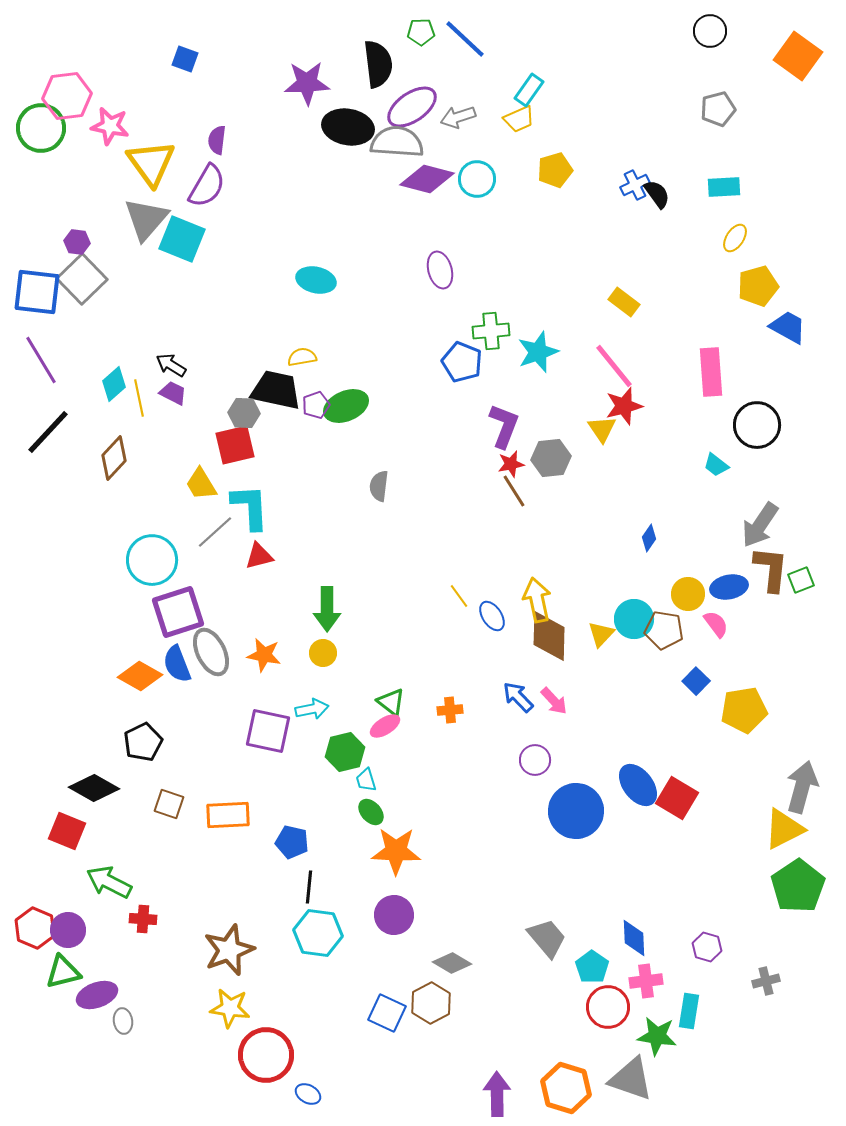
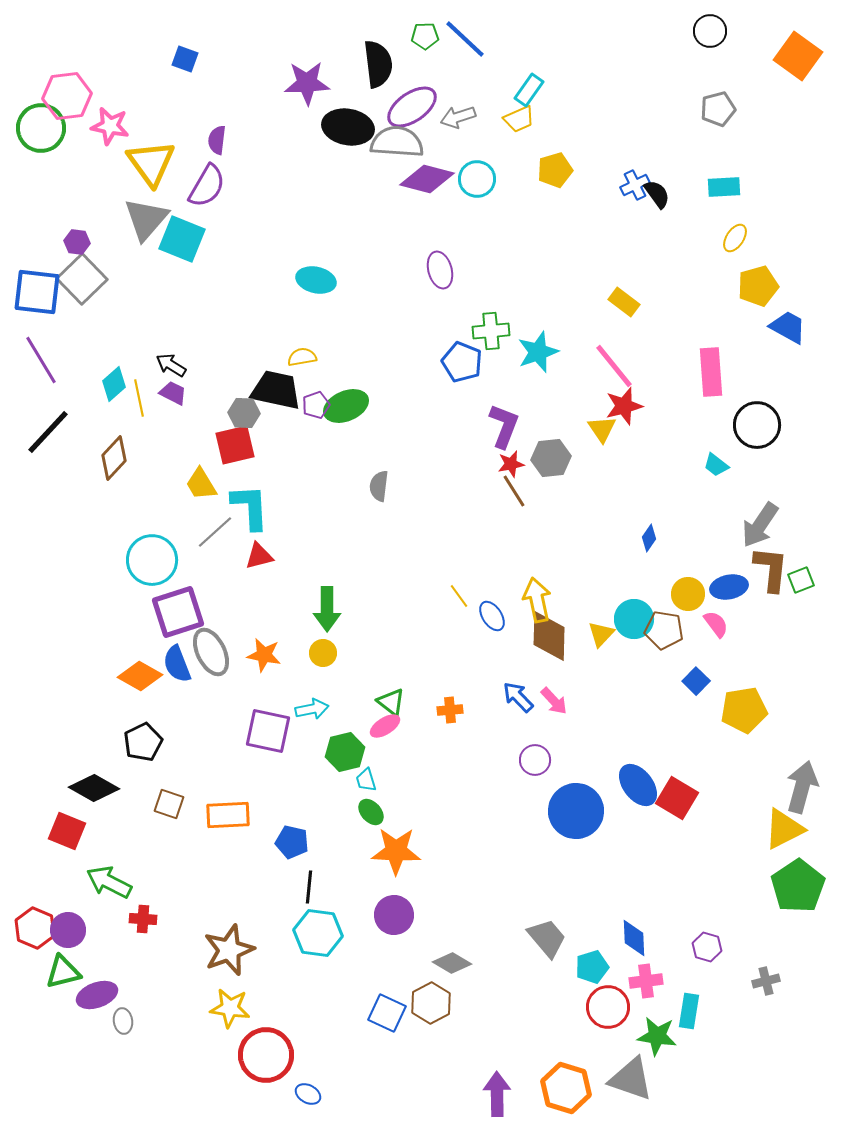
green pentagon at (421, 32): moved 4 px right, 4 px down
cyan pentagon at (592, 967): rotated 20 degrees clockwise
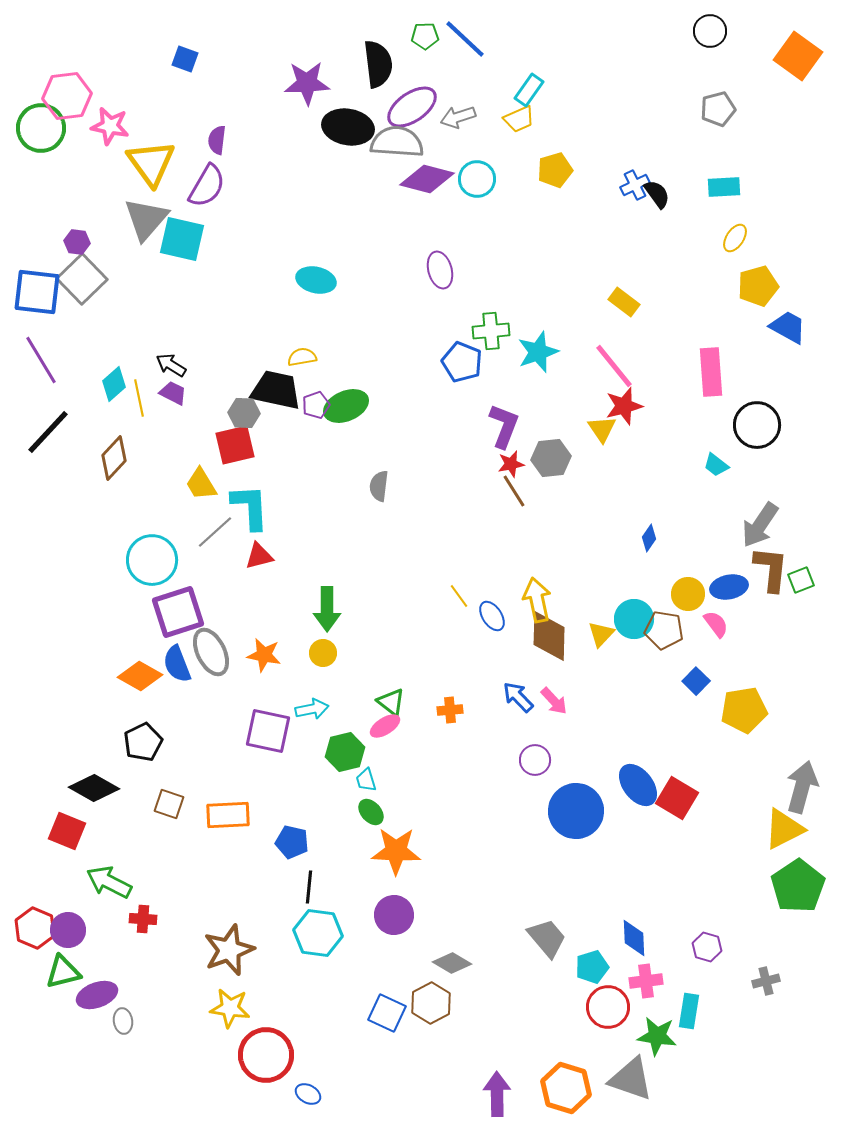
cyan square at (182, 239): rotated 9 degrees counterclockwise
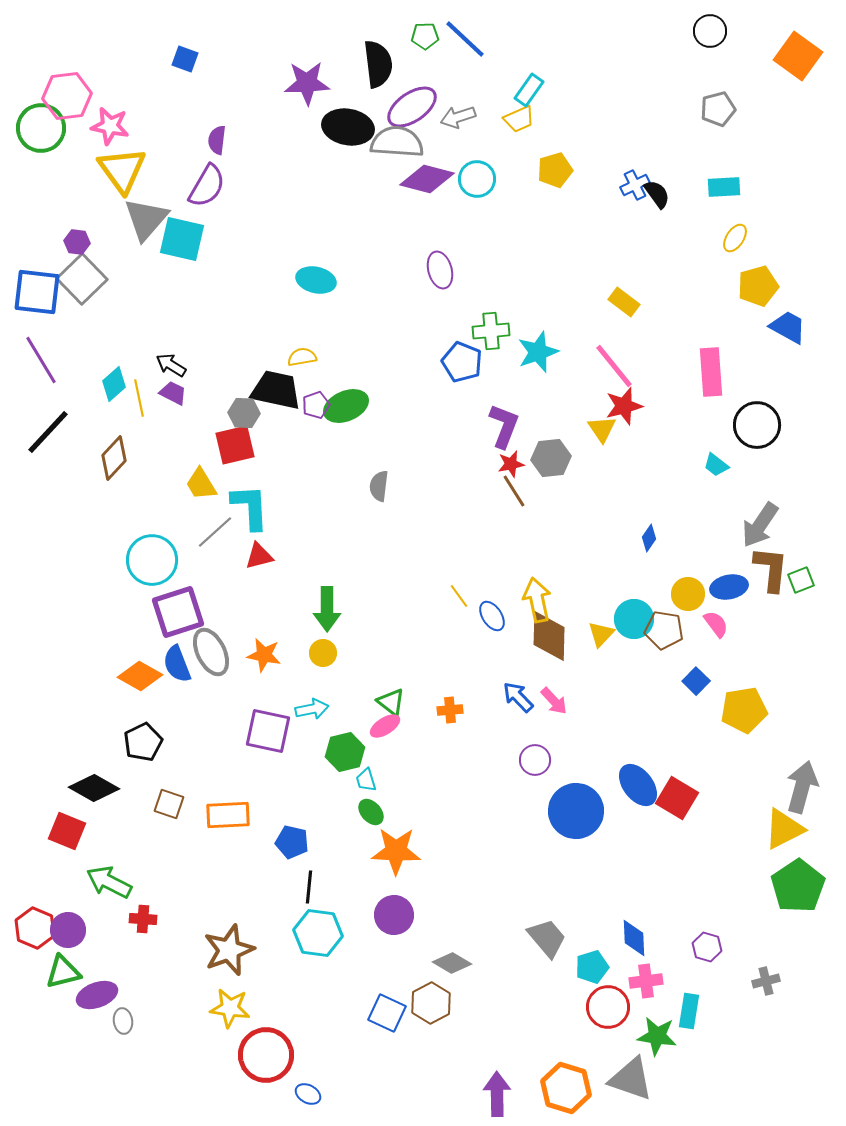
yellow triangle at (151, 163): moved 29 px left, 7 px down
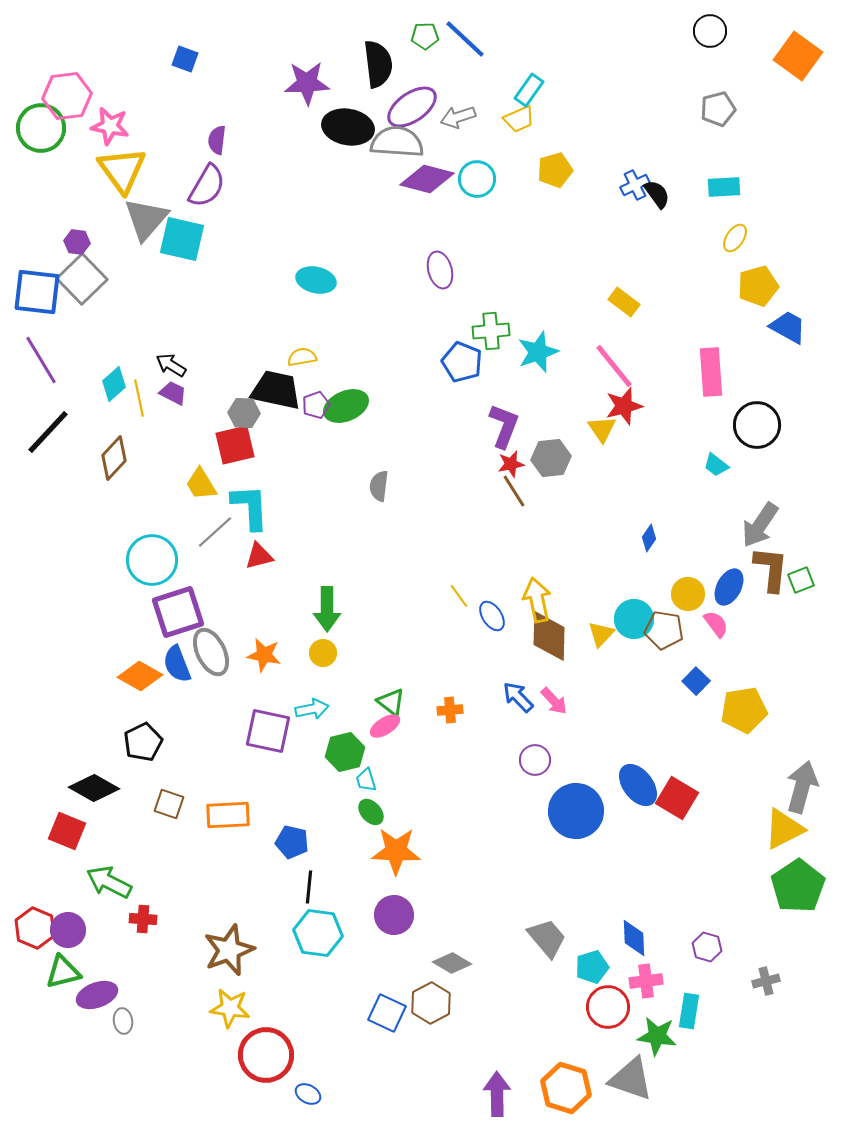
blue ellipse at (729, 587): rotated 51 degrees counterclockwise
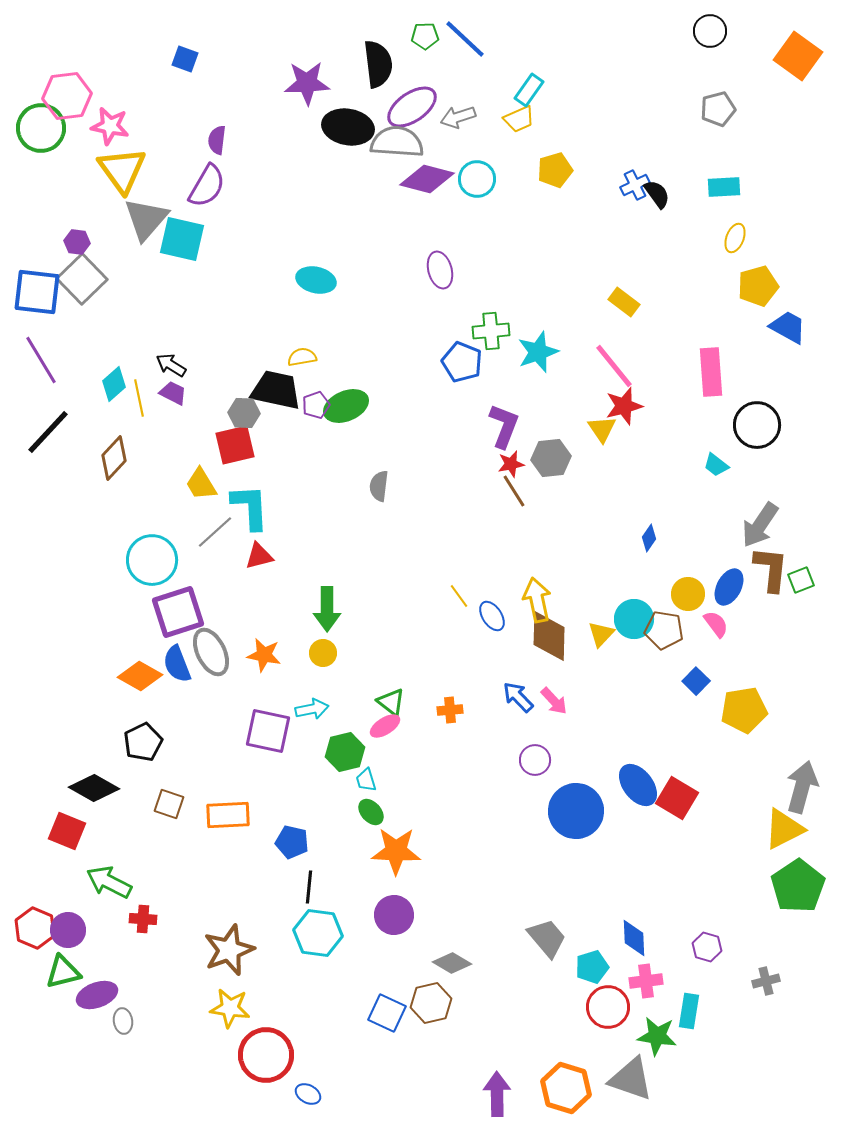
yellow ellipse at (735, 238): rotated 12 degrees counterclockwise
brown hexagon at (431, 1003): rotated 15 degrees clockwise
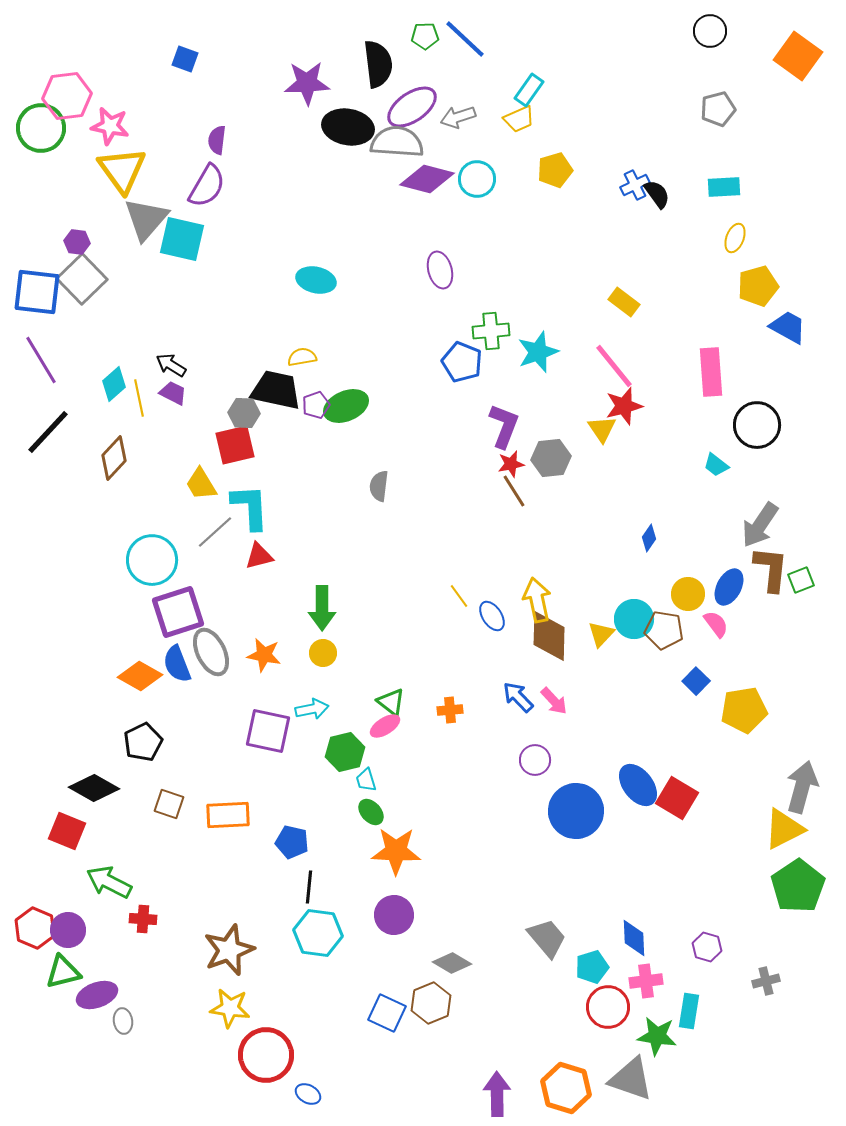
green arrow at (327, 609): moved 5 px left, 1 px up
brown hexagon at (431, 1003): rotated 9 degrees counterclockwise
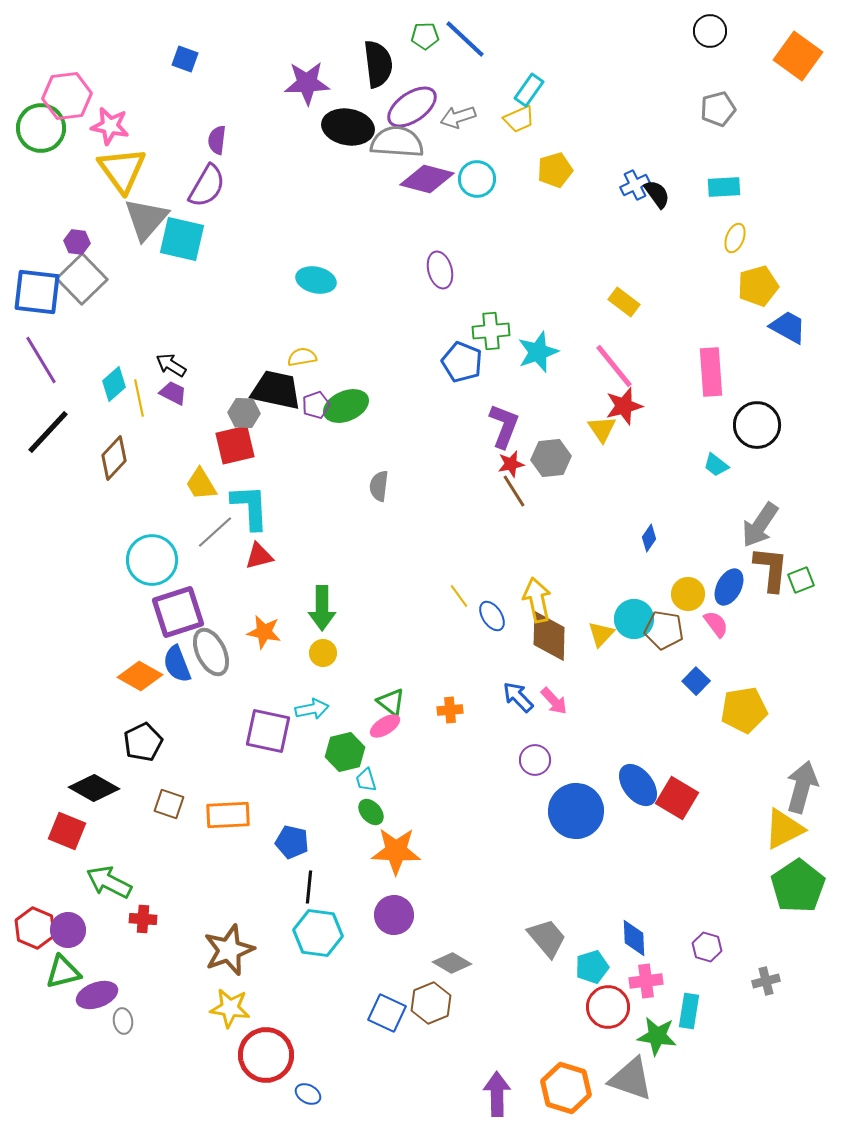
orange star at (264, 655): moved 23 px up
